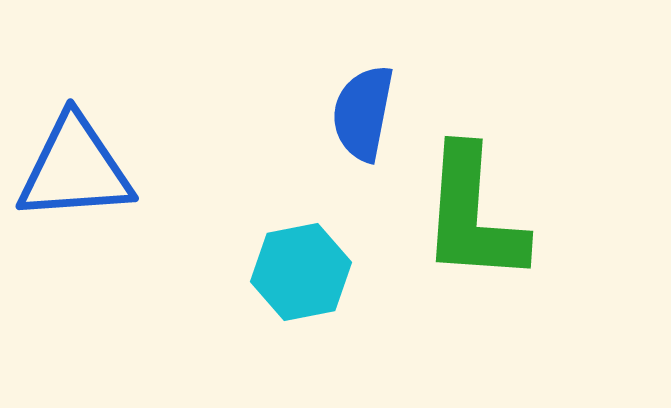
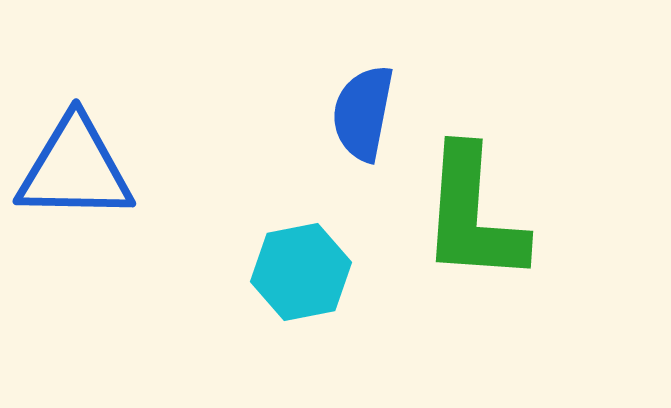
blue triangle: rotated 5 degrees clockwise
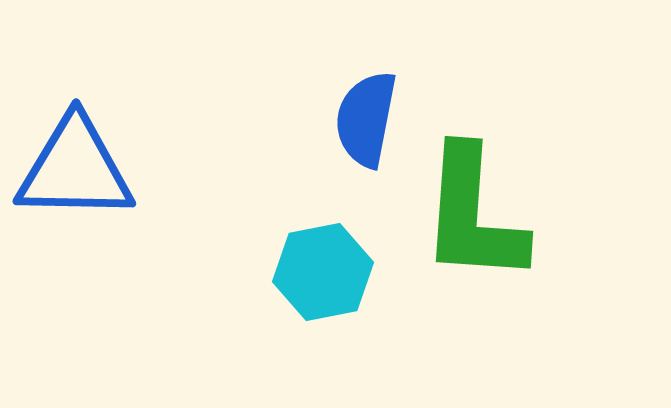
blue semicircle: moved 3 px right, 6 px down
cyan hexagon: moved 22 px right
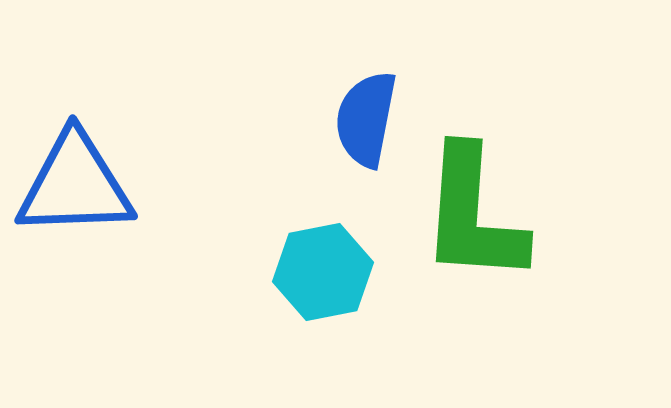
blue triangle: moved 16 px down; rotated 3 degrees counterclockwise
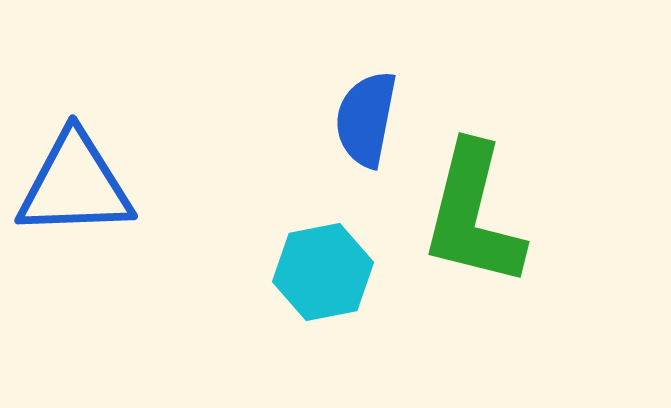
green L-shape: rotated 10 degrees clockwise
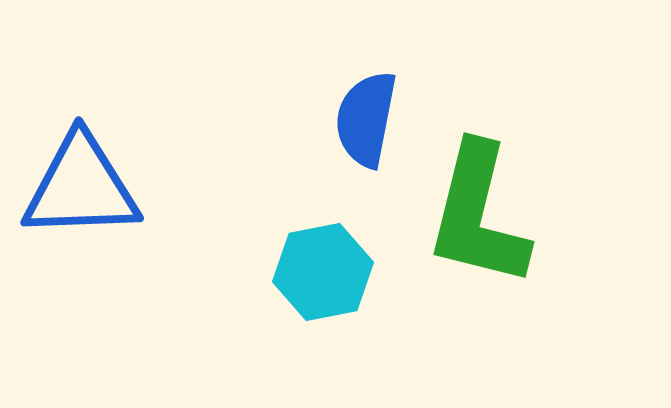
blue triangle: moved 6 px right, 2 px down
green L-shape: moved 5 px right
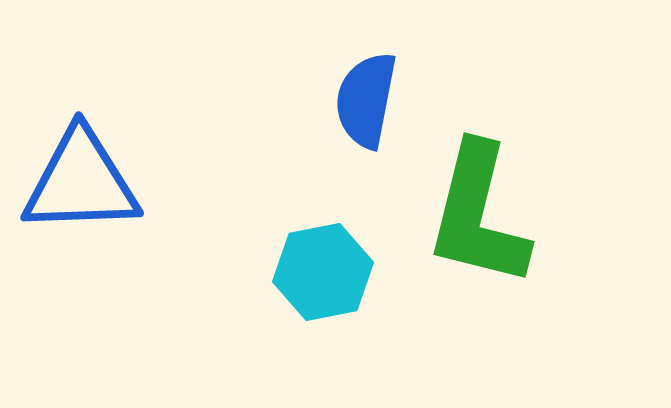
blue semicircle: moved 19 px up
blue triangle: moved 5 px up
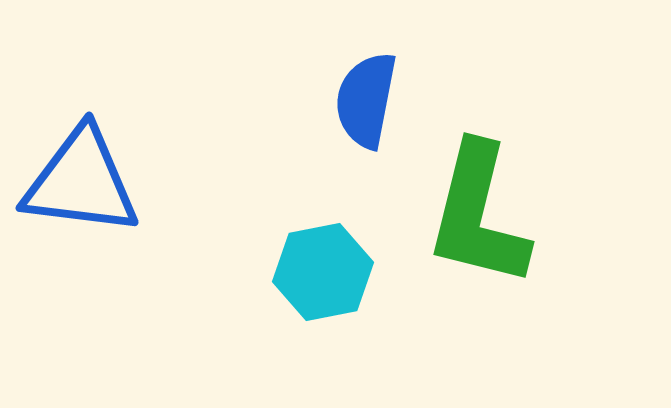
blue triangle: rotated 9 degrees clockwise
